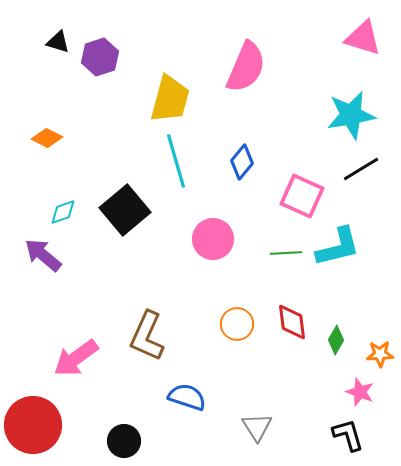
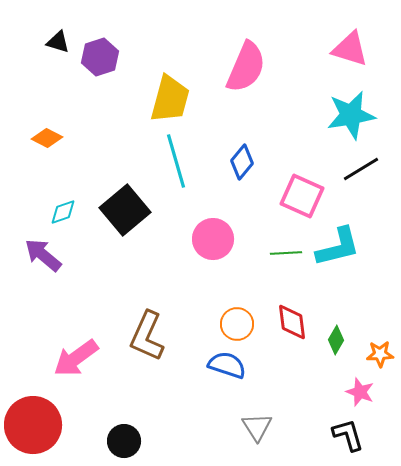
pink triangle: moved 13 px left, 11 px down
blue semicircle: moved 40 px right, 32 px up
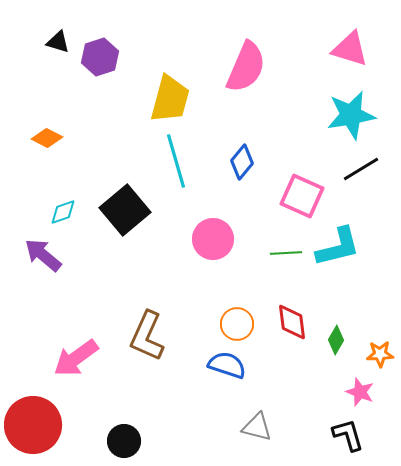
gray triangle: rotated 44 degrees counterclockwise
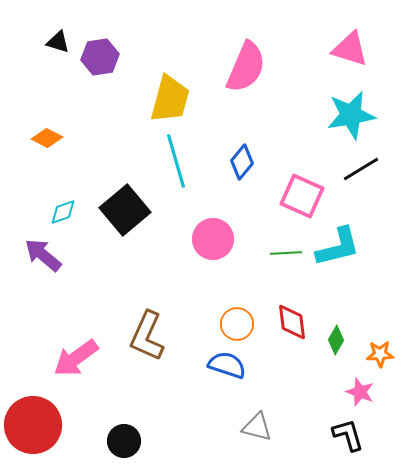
purple hexagon: rotated 9 degrees clockwise
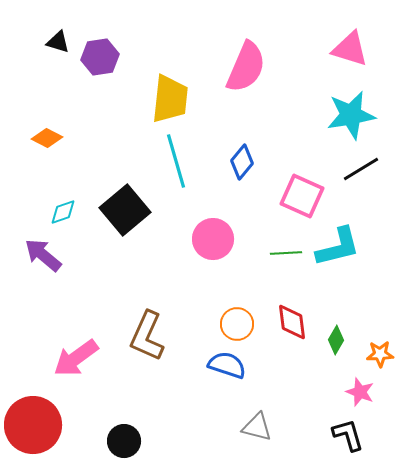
yellow trapezoid: rotated 9 degrees counterclockwise
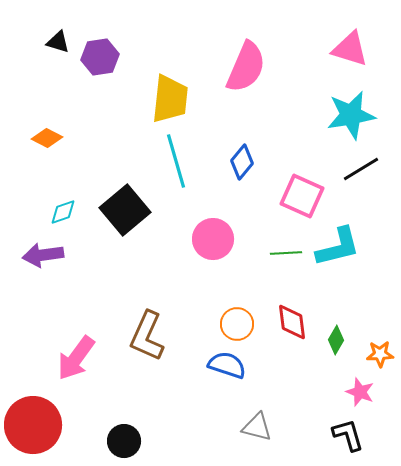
purple arrow: rotated 48 degrees counterclockwise
pink arrow: rotated 18 degrees counterclockwise
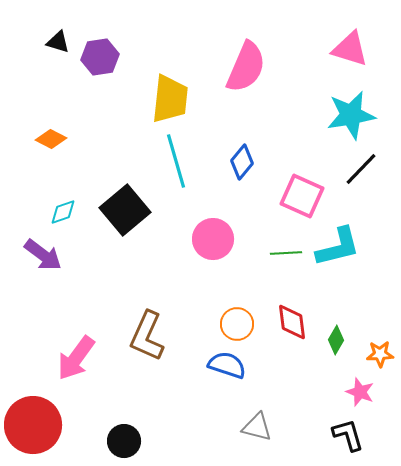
orange diamond: moved 4 px right, 1 px down
black line: rotated 15 degrees counterclockwise
purple arrow: rotated 135 degrees counterclockwise
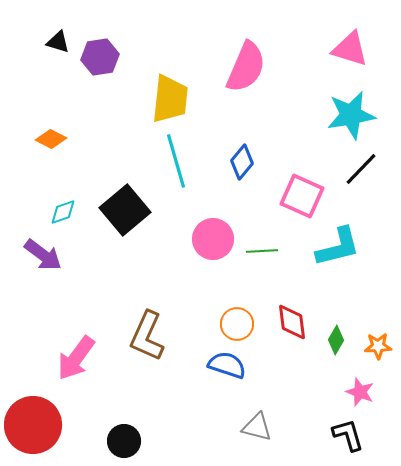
green line: moved 24 px left, 2 px up
orange star: moved 2 px left, 8 px up
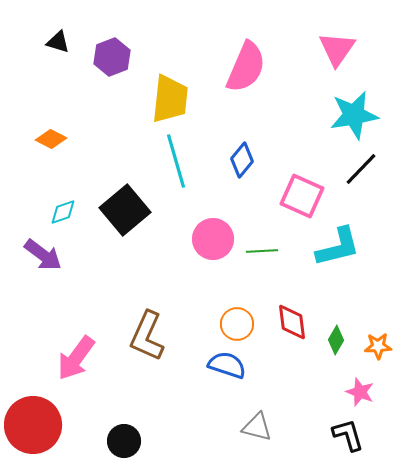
pink triangle: moved 13 px left; rotated 48 degrees clockwise
purple hexagon: moved 12 px right; rotated 12 degrees counterclockwise
cyan star: moved 3 px right
blue diamond: moved 2 px up
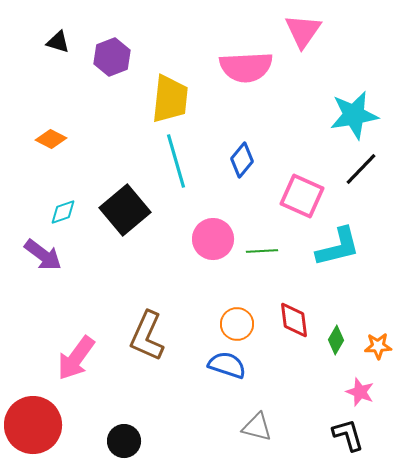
pink triangle: moved 34 px left, 18 px up
pink semicircle: rotated 64 degrees clockwise
red diamond: moved 2 px right, 2 px up
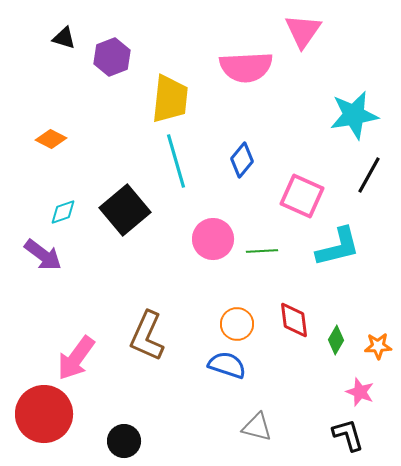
black triangle: moved 6 px right, 4 px up
black line: moved 8 px right, 6 px down; rotated 15 degrees counterclockwise
red circle: moved 11 px right, 11 px up
